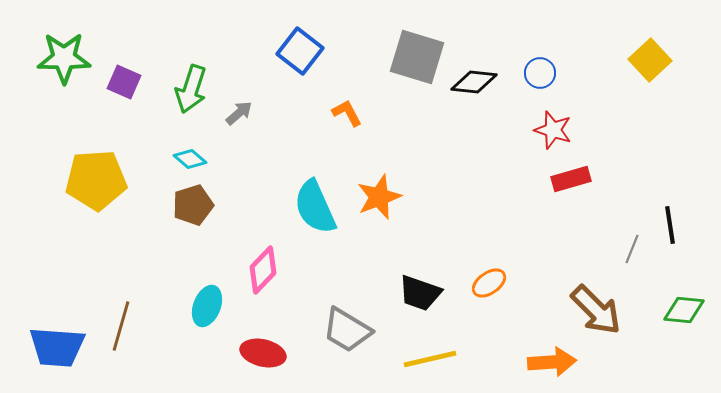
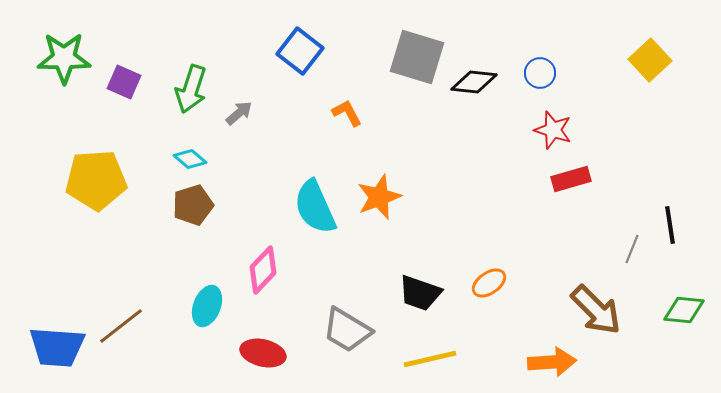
brown line: rotated 36 degrees clockwise
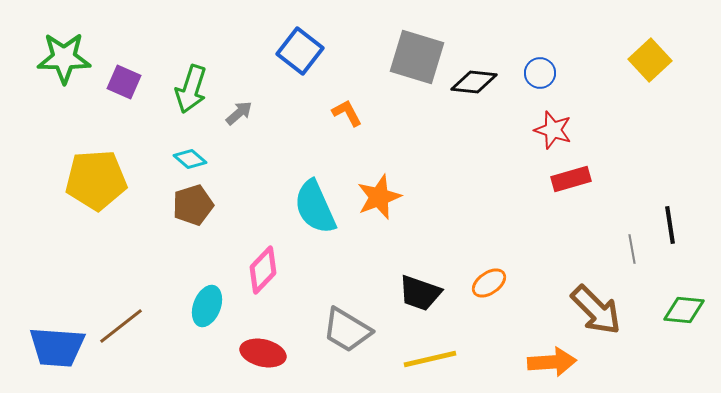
gray line: rotated 32 degrees counterclockwise
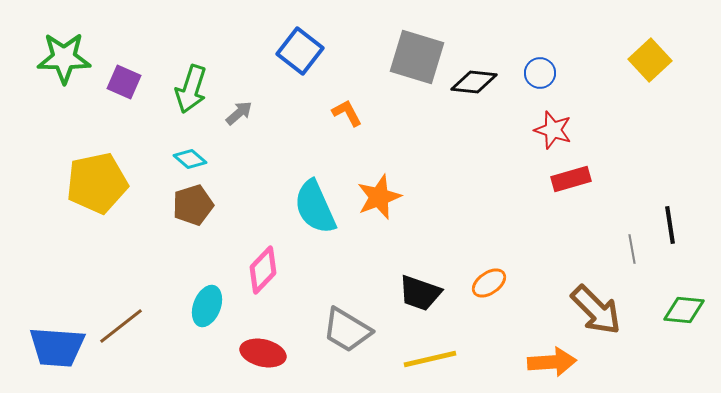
yellow pentagon: moved 1 px right, 3 px down; rotated 8 degrees counterclockwise
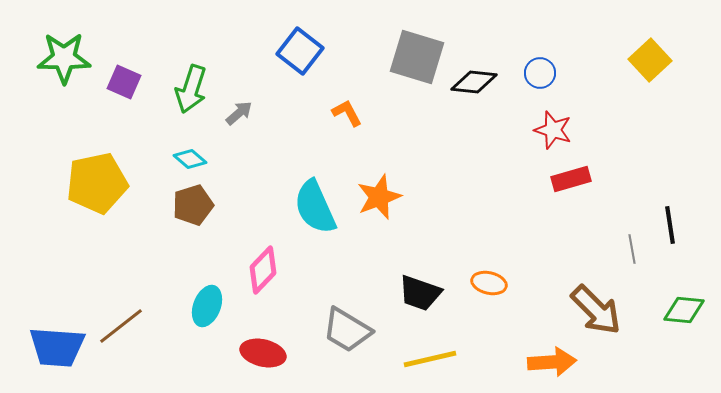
orange ellipse: rotated 48 degrees clockwise
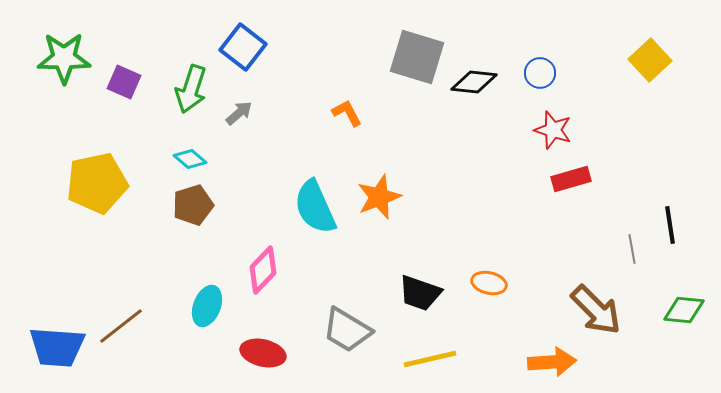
blue square: moved 57 px left, 4 px up
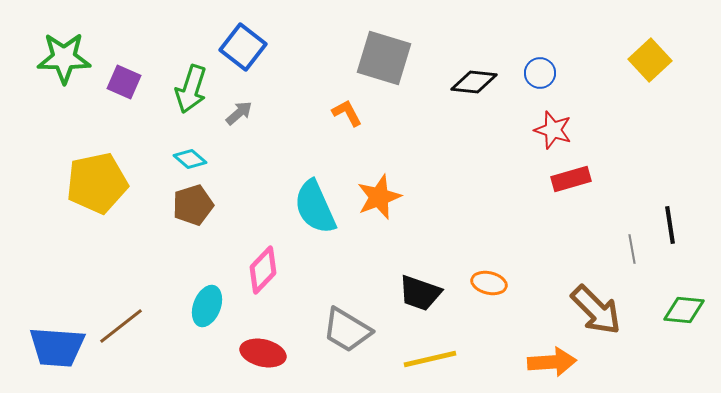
gray square: moved 33 px left, 1 px down
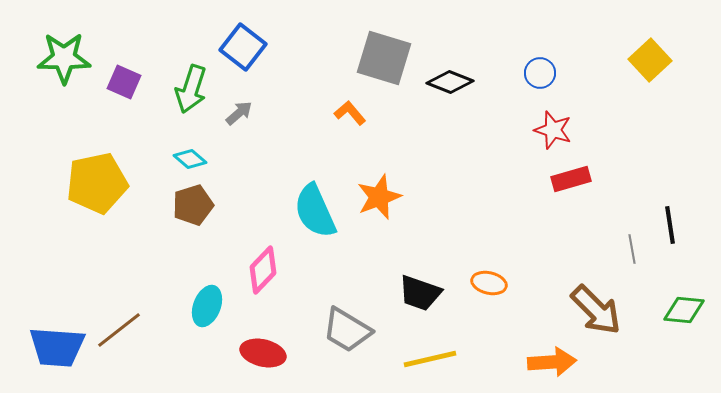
black diamond: moved 24 px left; rotated 15 degrees clockwise
orange L-shape: moved 3 px right; rotated 12 degrees counterclockwise
cyan semicircle: moved 4 px down
brown line: moved 2 px left, 4 px down
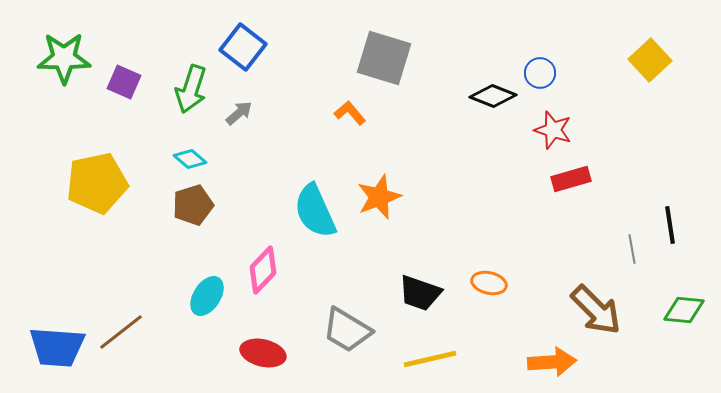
black diamond: moved 43 px right, 14 px down
cyan ellipse: moved 10 px up; rotated 12 degrees clockwise
brown line: moved 2 px right, 2 px down
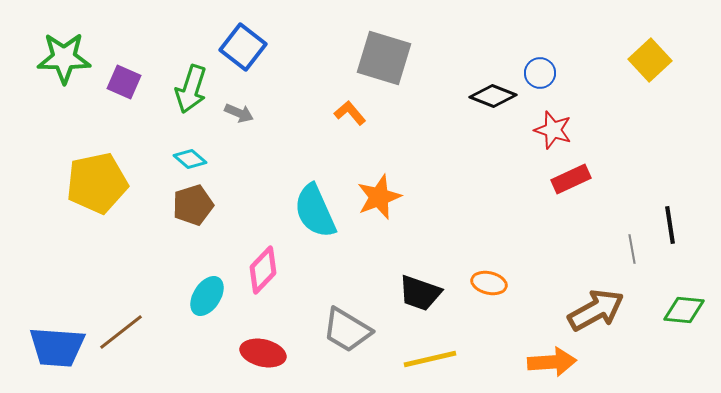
gray arrow: rotated 64 degrees clockwise
red rectangle: rotated 9 degrees counterclockwise
brown arrow: rotated 74 degrees counterclockwise
